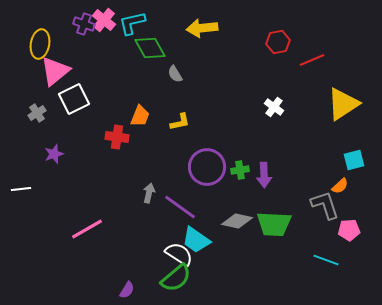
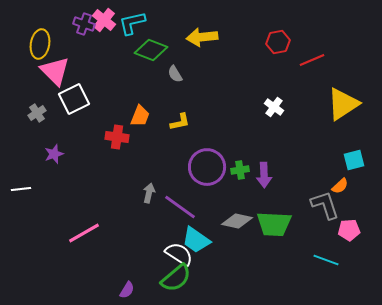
yellow arrow: moved 9 px down
green diamond: moved 1 px right, 2 px down; rotated 40 degrees counterclockwise
pink triangle: rotated 36 degrees counterclockwise
pink line: moved 3 px left, 4 px down
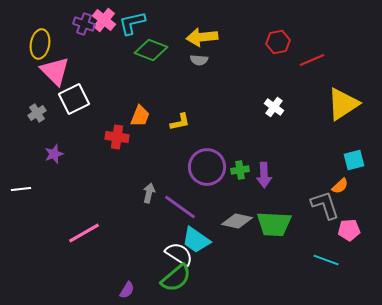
gray semicircle: moved 24 px right, 14 px up; rotated 54 degrees counterclockwise
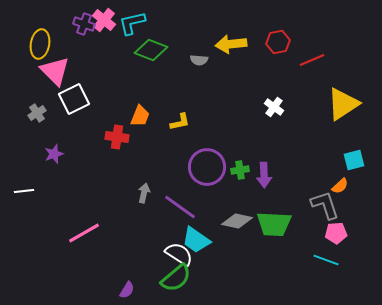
yellow arrow: moved 29 px right, 7 px down
white line: moved 3 px right, 2 px down
gray arrow: moved 5 px left
pink pentagon: moved 13 px left, 3 px down
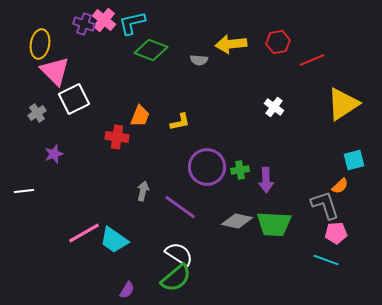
purple arrow: moved 2 px right, 5 px down
gray arrow: moved 1 px left, 2 px up
cyan trapezoid: moved 82 px left
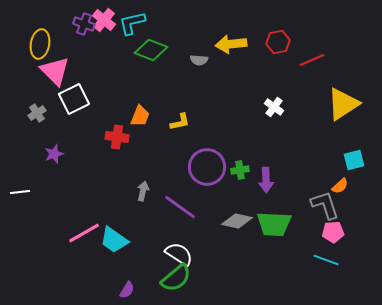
white line: moved 4 px left, 1 px down
pink pentagon: moved 3 px left, 1 px up
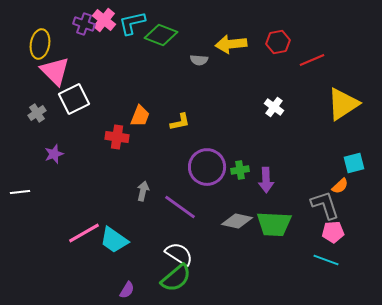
green diamond: moved 10 px right, 15 px up
cyan square: moved 3 px down
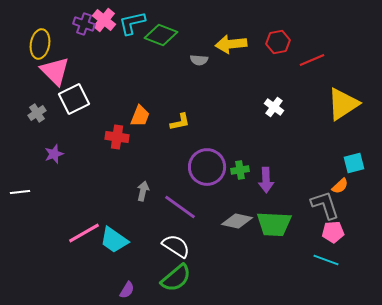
white semicircle: moved 3 px left, 8 px up
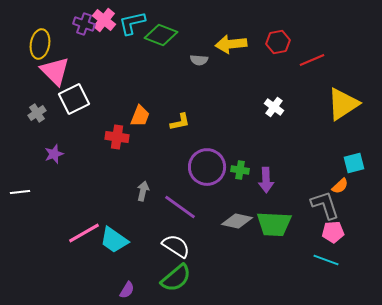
green cross: rotated 18 degrees clockwise
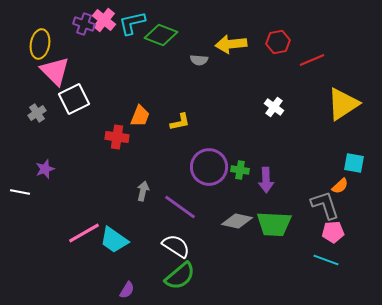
purple star: moved 9 px left, 15 px down
cyan square: rotated 25 degrees clockwise
purple circle: moved 2 px right
white line: rotated 18 degrees clockwise
green semicircle: moved 4 px right, 2 px up
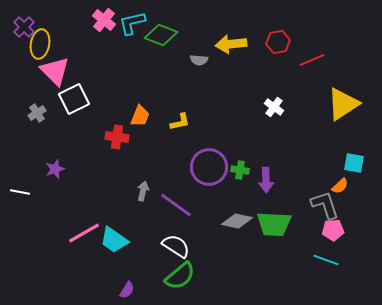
purple cross: moved 60 px left, 3 px down; rotated 25 degrees clockwise
purple star: moved 10 px right
purple line: moved 4 px left, 2 px up
pink pentagon: moved 2 px up
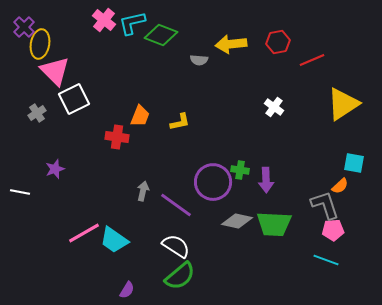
purple circle: moved 4 px right, 15 px down
